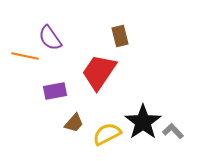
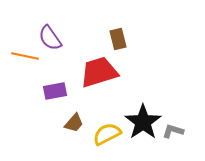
brown rectangle: moved 2 px left, 3 px down
red trapezoid: rotated 39 degrees clockwise
gray L-shape: rotated 30 degrees counterclockwise
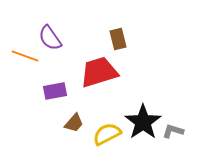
orange line: rotated 8 degrees clockwise
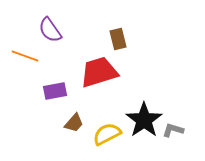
purple semicircle: moved 8 px up
black star: moved 1 px right, 2 px up
gray L-shape: moved 1 px up
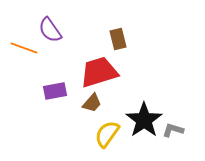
orange line: moved 1 px left, 8 px up
brown trapezoid: moved 18 px right, 20 px up
yellow semicircle: rotated 28 degrees counterclockwise
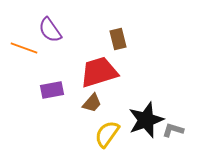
purple rectangle: moved 3 px left, 1 px up
black star: moved 2 px right; rotated 15 degrees clockwise
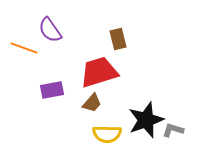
yellow semicircle: rotated 124 degrees counterclockwise
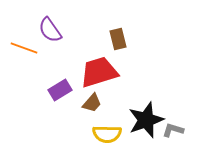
purple rectangle: moved 8 px right; rotated 20 degrees counterclockwise
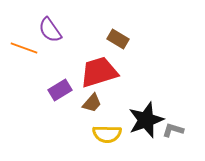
brown rectangle: rotated 45 degrees counterclockwise
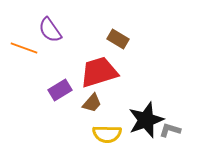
gray L-shape: moved 3 px left
